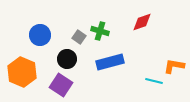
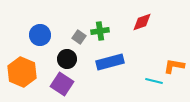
green cross: rotated 24 degrees counterclockwise
purple square: moved 1 px right, 1 px up
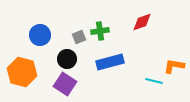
gray square: rotated 32 degrees clockwise
orange hexagon: rotated 8 degrees counterclockwise
purple square: moved 3 px right
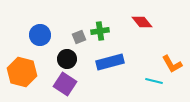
red diamond: rotated 70 degrees clockwise
orange L-shape: moved 2 px left, 2 px up; rotated 130 degrees counterclockwise
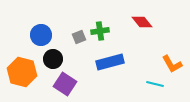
blue circle: moved 1 px right
black circle: moved 14 px left
cyan line: moved 1 px right, 3 px down
